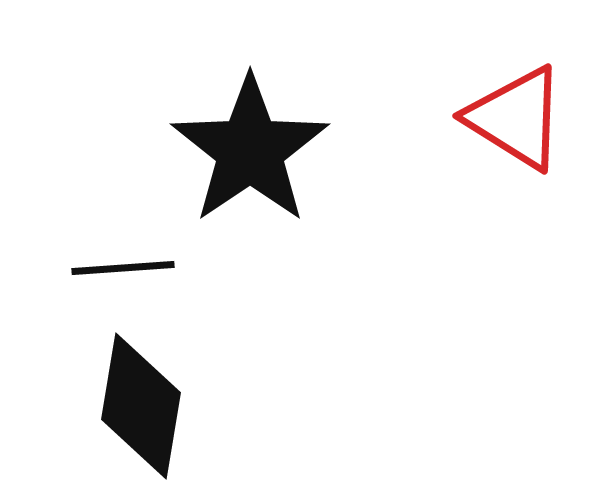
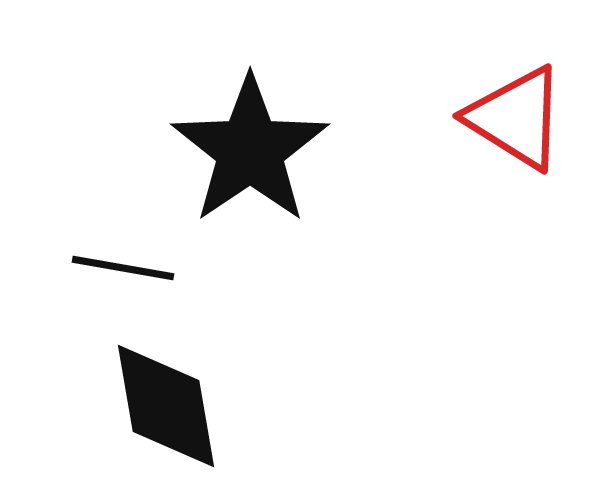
black line: rotated 14 degrees clockwise
black diamond: moved 25 px right; rotated 19 degrees counterclockwise
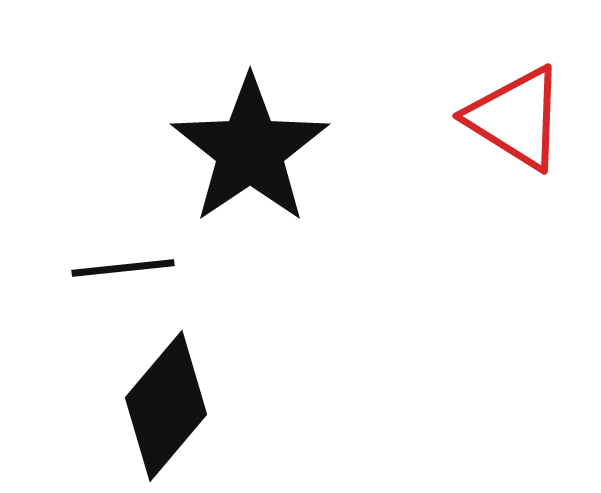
black line: rotated 16 degrees counterclockwise
black diamond: rotated 50 degrees clockwise
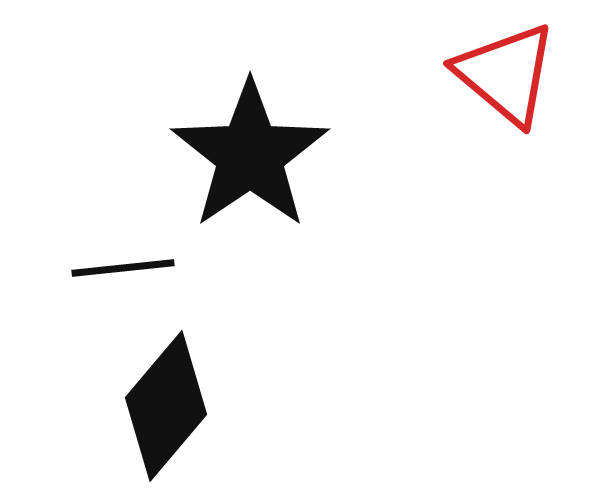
red triangle: moved 10 px left, 44 px up; rotated 8 degrees clockwise
black star: moved 5 px down
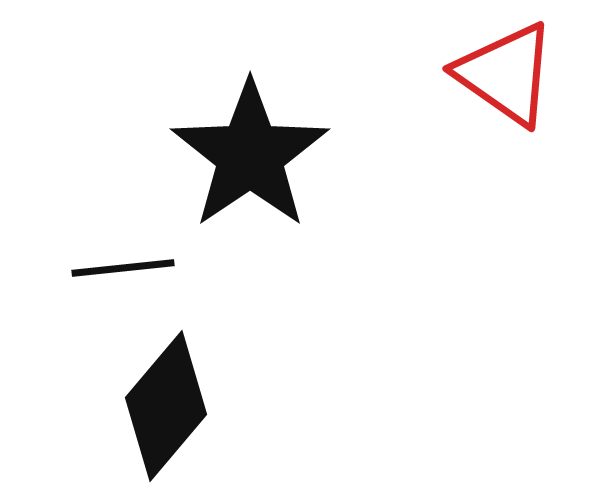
red triangle: rotated 5 degrees counterclockwise
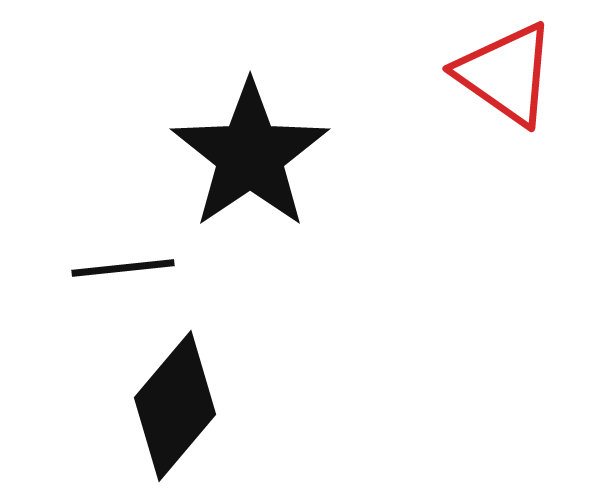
black diamond: moved 9 px right
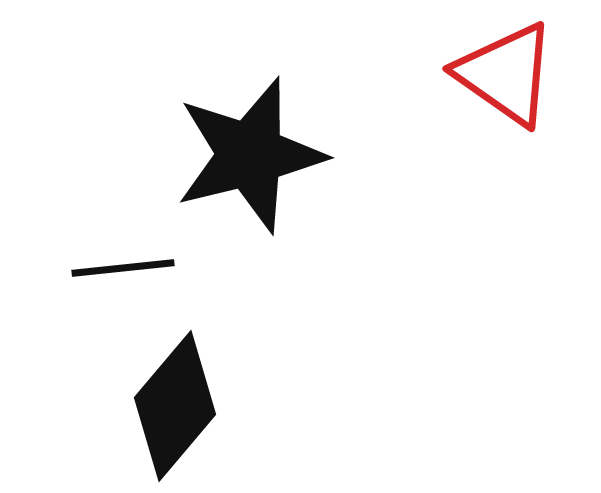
black star: rotated 20 degrees clockwise
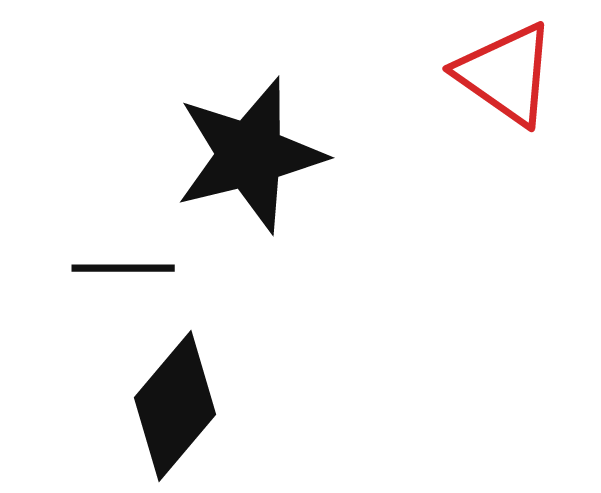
black line: rotated 6 degrees clockwise
